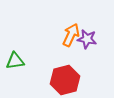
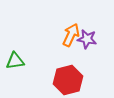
red hexagon: moved 3 px right
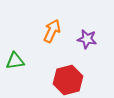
orange arrow: moved 19 px left, 4 px up
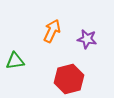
red hexagon: moved 1 px right, 1 px up
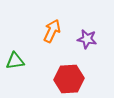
red hexagon: rotated 12 degrees clockwise
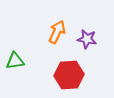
orange arrow: moved 5 px right, 1 px down
red hexagon: moved 4 px up
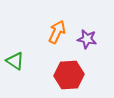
green triangle: rotated 42 degrees clockwise
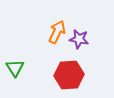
purple star: moved 8 px left
green triangle: moved 7 px down; rotated 24 degrees clockwise
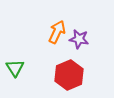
red hexagon: rotated 20 degrees counterclockwise
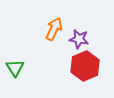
orange arrow: moved 3 px left, 3 px up
red hexagon: moved 16 px right, 9 px up
